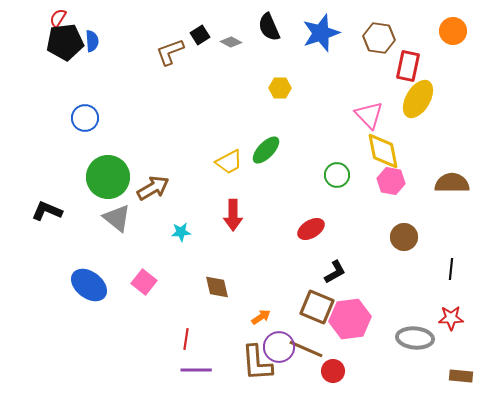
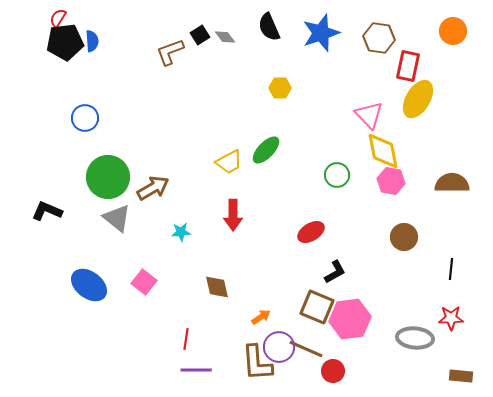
gray diamond at (231, 42): moved 6 px left, 5 px up; rotated 25 degrees clockwise
red ellipse at (311, 229): moved 3 px down
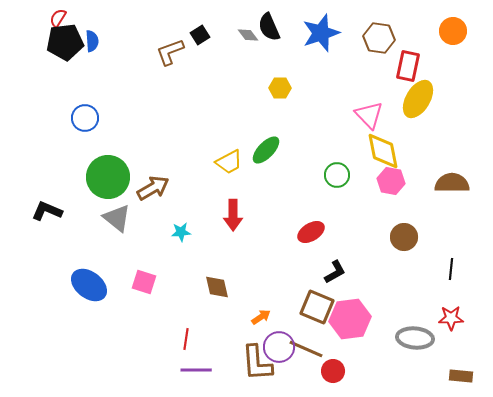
gray diamond at (225, 37): moved 23 px right, 2 px up
pink square at (144, 282): rotated 20 degrees counterclockwise
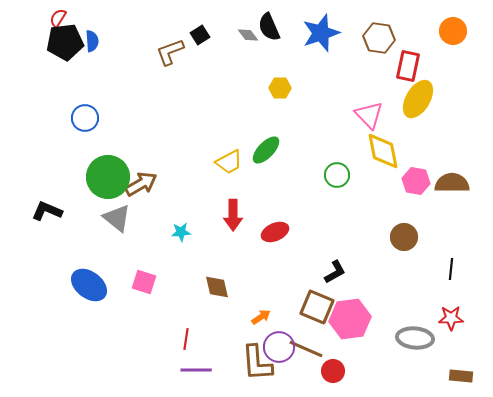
pink hexagon at (391, 181): moved 25 px right
brown arrow at (153, 188): moved 12 px left, 4 px up
red ellipse at (311, 232): moved 36 px left; rotated 8 degrees clockwise
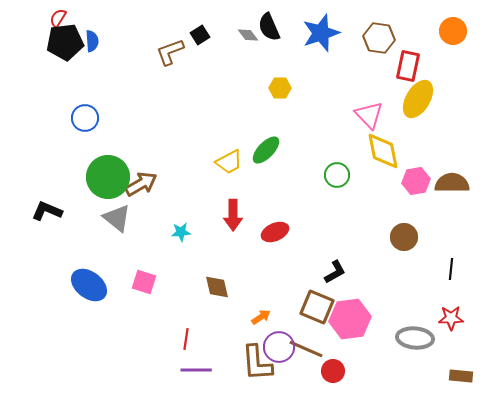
pink hexagon at (416, 181): rotated 20 degrees counterclockwise
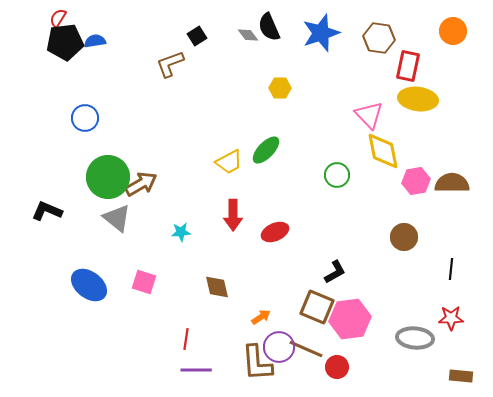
black square at (200, 35): moved 3 px left, 1 px down
blue semicircle at (92, 41): moved 3 px right; rotated 95 degrees counterclockwise
brown L-shape at (170, 52): moved 12 px down
yellow ellipse at (418, 99): rotated 66 degrees clockwise
red circle at (333, 371): moved 4 px right, 4 px up
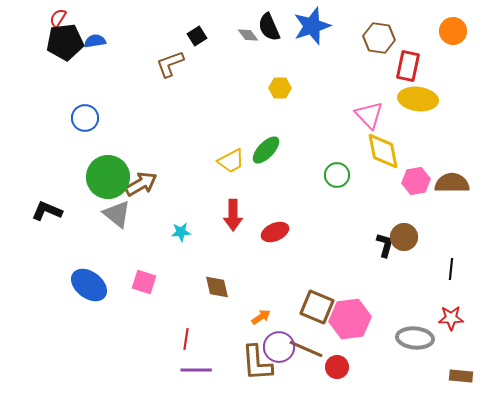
blue star at (321, 33): moved 9 px left, 7 px up
yellow trapezoid at (229, 162): moved 2 px right, 1 px up
gray triangle at (117, 218): moved 4 px up
black L-shape at (335, 272): moved 50 px right, 27 px up; rotated 45 degrees counterclockwise
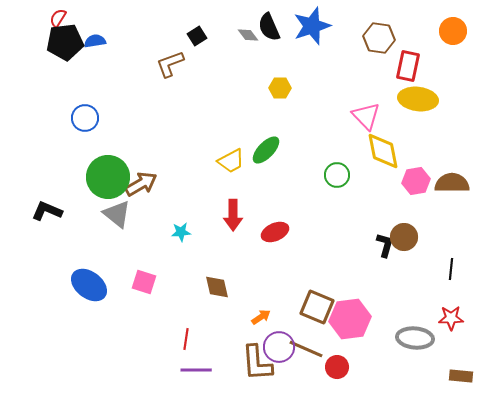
pink triangle at (369, 115): moved 3 px left, 1 px down
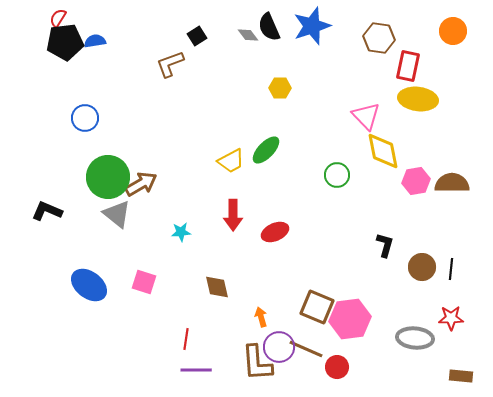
brown circle at (404, 237): moved 18 px right, 30 px down
orange arrow at (261, 317): rotated 72 degrees counterclockwise
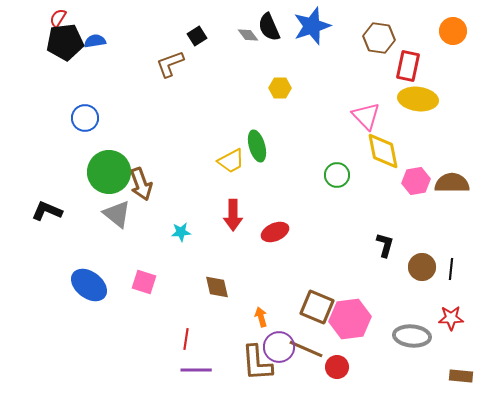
green ellipse at (266, 150): moved 9 px left, 4 px up; rotated 60 degrees counterclockwise
green circle at (108, 177): moved 1 px right, 5 px up
brown arrow at (141, 184): rotated 100 degrees clockwise
gray ellipse at (415, 338): moved 3 px left, 2 px up
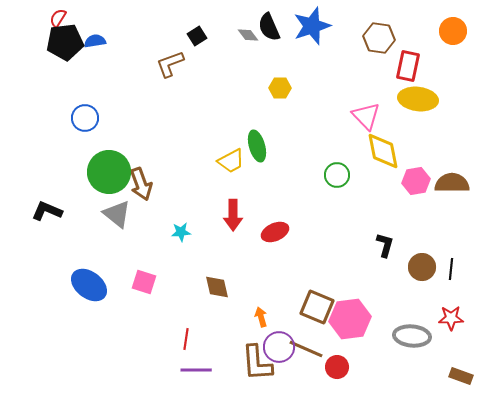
brown rectangle at (461, 376): rotated 15 degrees clockwise
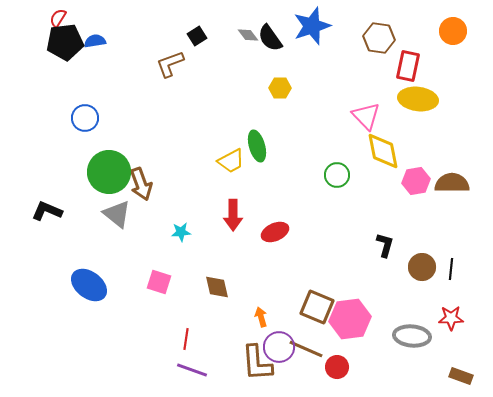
black semicircle at (269, 27): moved 1 px right, 11 px down; rotated 12 degrees counterclockwise
pink square at (144, 282): moved 15 px right
purple line at (196, 370): moved 4 px left; rotated 20 degrees clockwise
